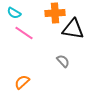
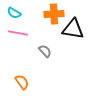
orange cross: moved 1 px left, 1 px down
pink line: moved 6 px left; rotated 24 degrees counterclockwise
gray semicircle: moved 18 px left, 10 px up
orange semicircle: rotated 98 degrees clockwise
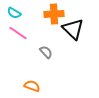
black triangle: rotated 35 degrees clockwise
pink line: rotated 24 degrees clockwise
gray semicircle: moved 1 px right, 1 px down
orange semicircle: moved 10 px right, 4 px down; rotated 35 degrees counterclockwise
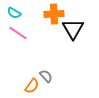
black triangle: rotated 15 degrees clockwise
gray semicircle: moved 24 px down
orange semicircle: rotated 105 degrees clockwise
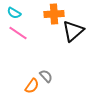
black triangle: moved 2 px down; rotated 20 degrees clockwise
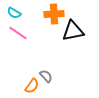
black triangle: rotated 30 degrees clockwise
